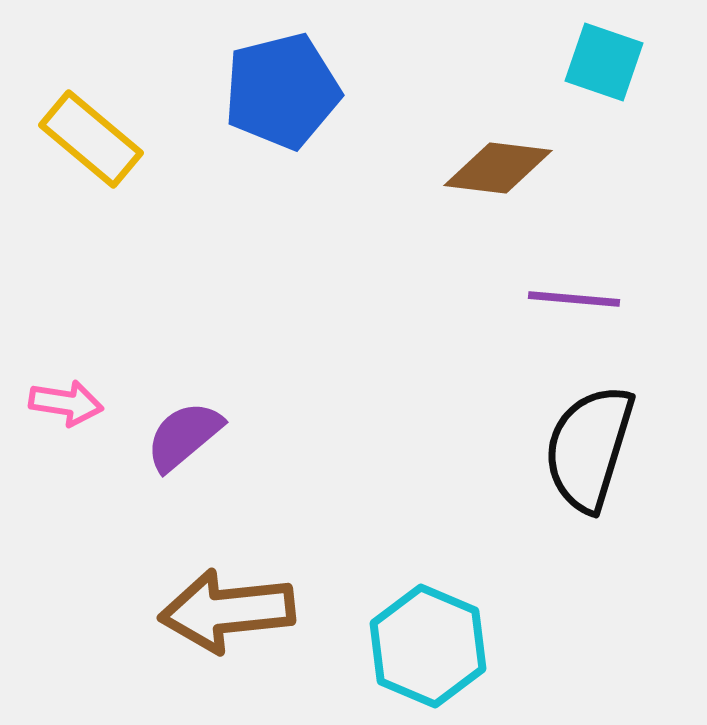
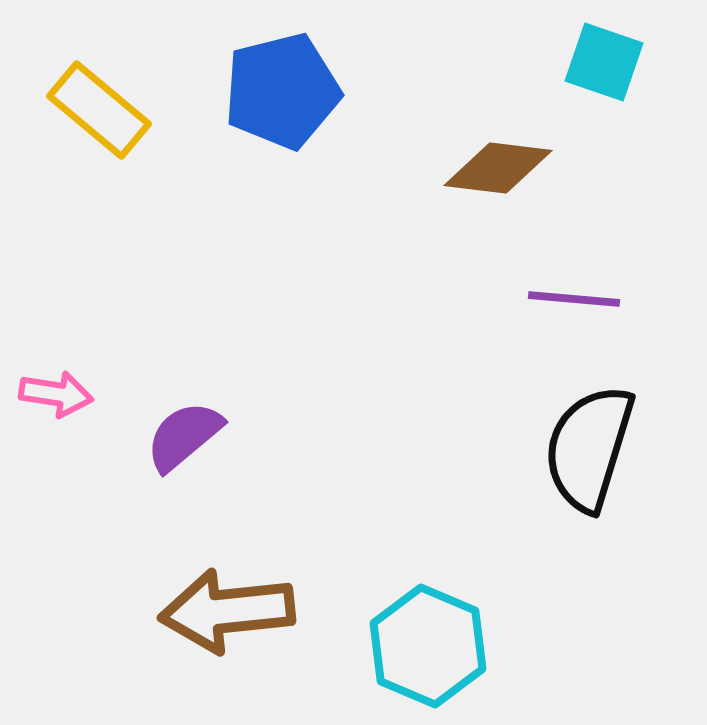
yellow rectangle: moved 8 px right, 29 px up
pink arrow: moved 10 px left, 9 px up
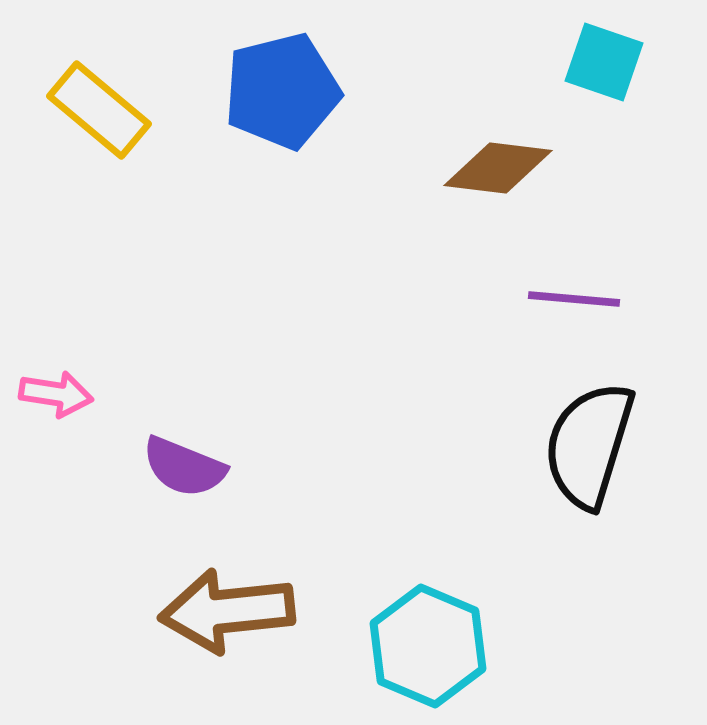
purple semicircle: moved 31 px down; rotated 118 degrees counterclockwise
black semicircle: moved 3 px up
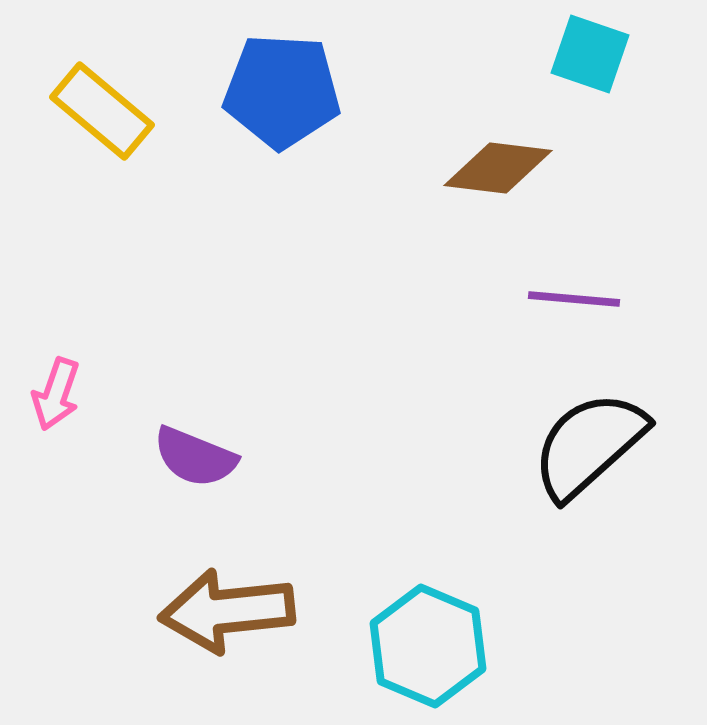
cyan square: moved 14 px left, 8 px up
blue pentagon: rotated 17 degrees clockwise
yellow rectangle: moved 3 px right, 1 px down
pink arrow: rotated 100 degrees clockwise
black semicircle: rotated 31 degrees clockwise
purple semicircle: moved 11 px right, 10 px up
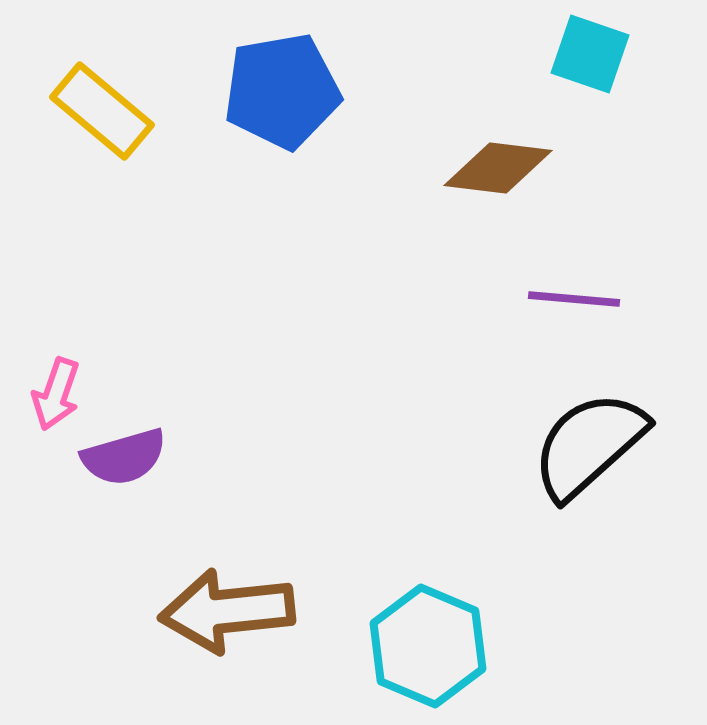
blue pentagon: rotated 13 degrees counterclockwise
purple semicircle: moved 71 px left; rotated 38 degrees counterclockwise
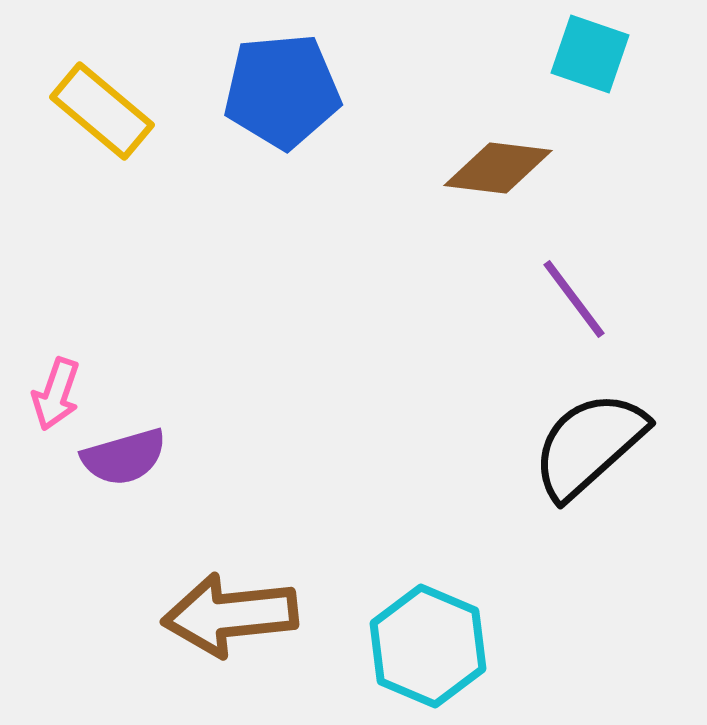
blue pentagon: rotated 5 degrees clockwise
purple line: rotated 48 degrees clockwise
brown arrow: moved 3 px right, 4 px down
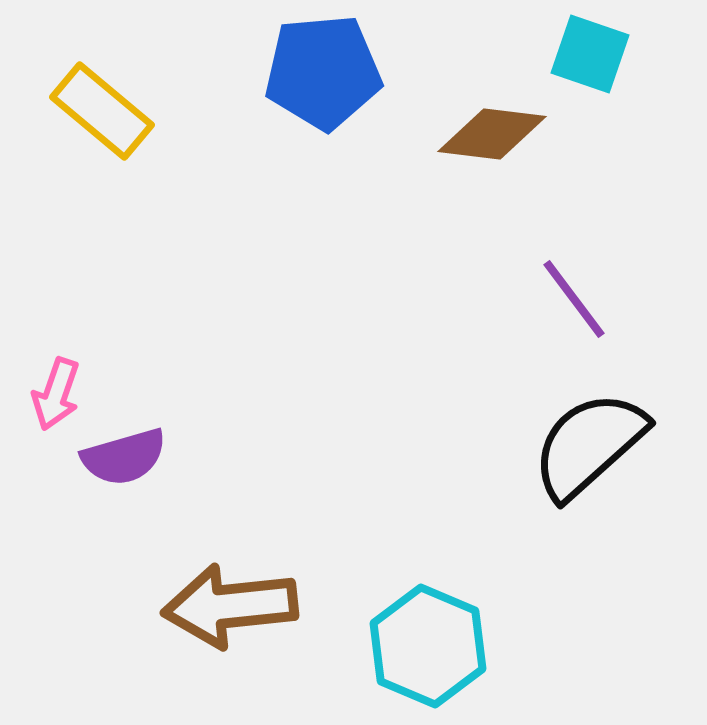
blue pentagon: moved 41 px right, 19 px up
brown diamond: moved 6 px left, 34 px up
brown arrow: moved 9 px up
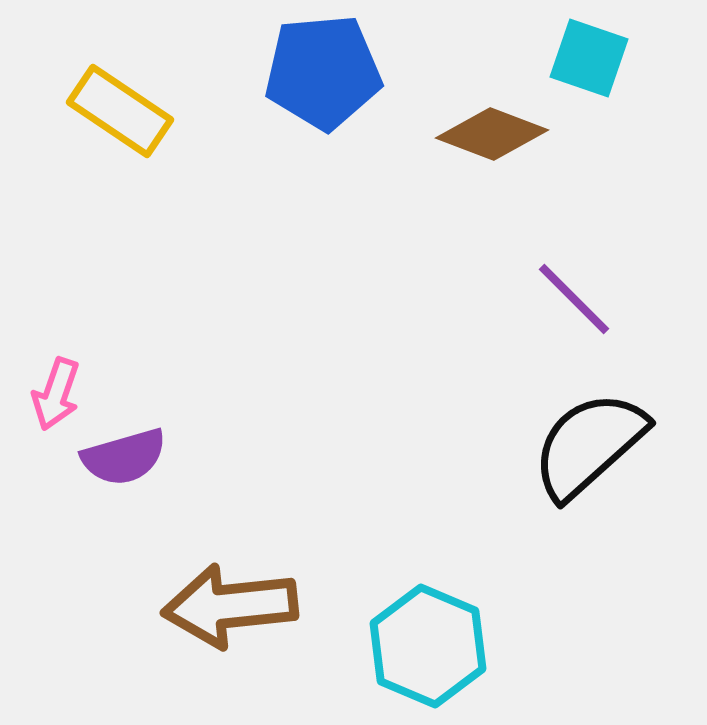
cyan square: moved 1 px left, 4 px down
yellow rectangle: moved 18 px right; rotated 6 degrees counterclockwise
brown diamond: rotated 14 degrees clockwise
purple line: rotated 8 degrees counterclockwise
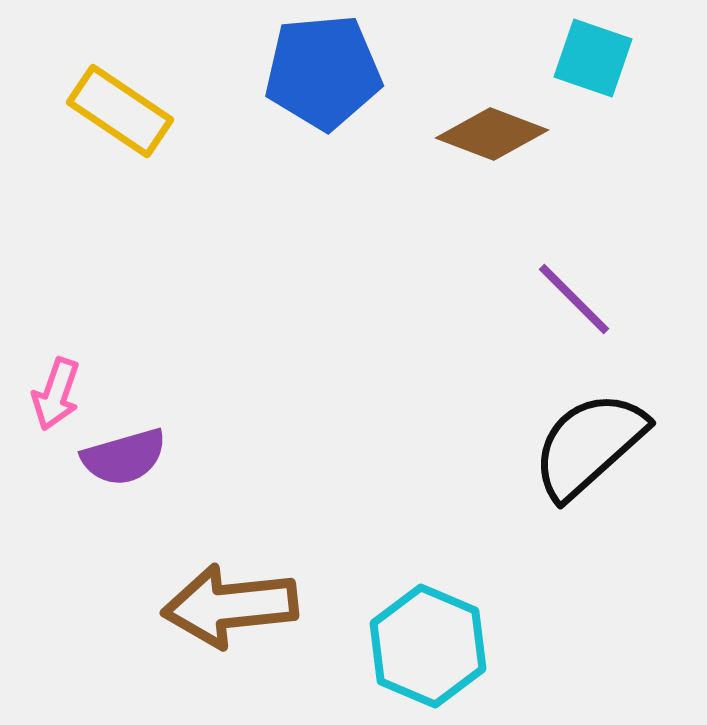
cyan square: moved 4 px right
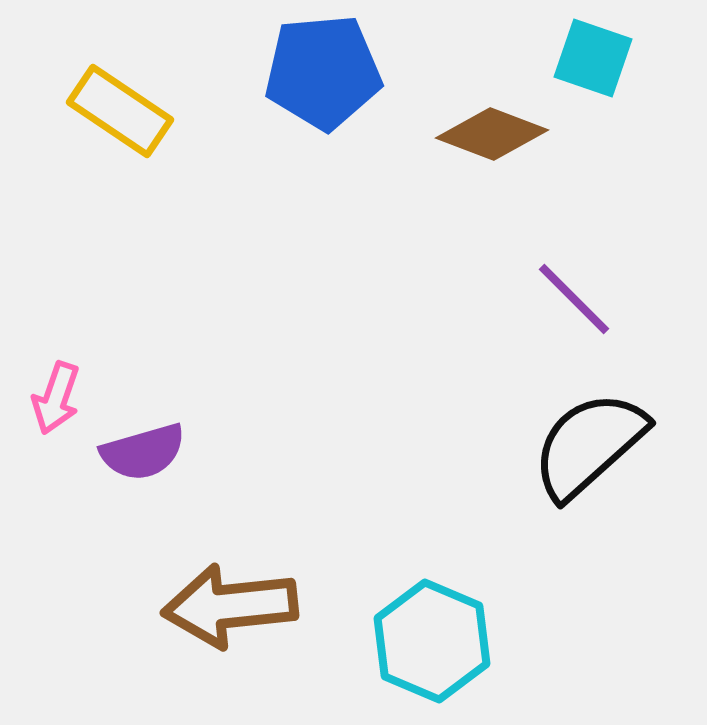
pink arrow: moved 4 px down
purple semicircle: moved 19 px right, 5 px up
cyan hexagon: moved 4 px right, 5 px up
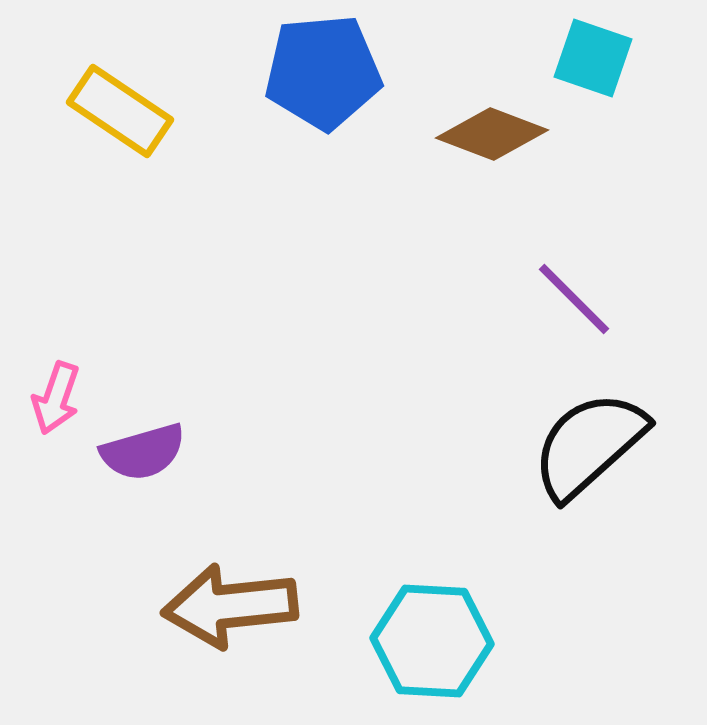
cyan hexagon: rotated 20 degrees counterclockwise
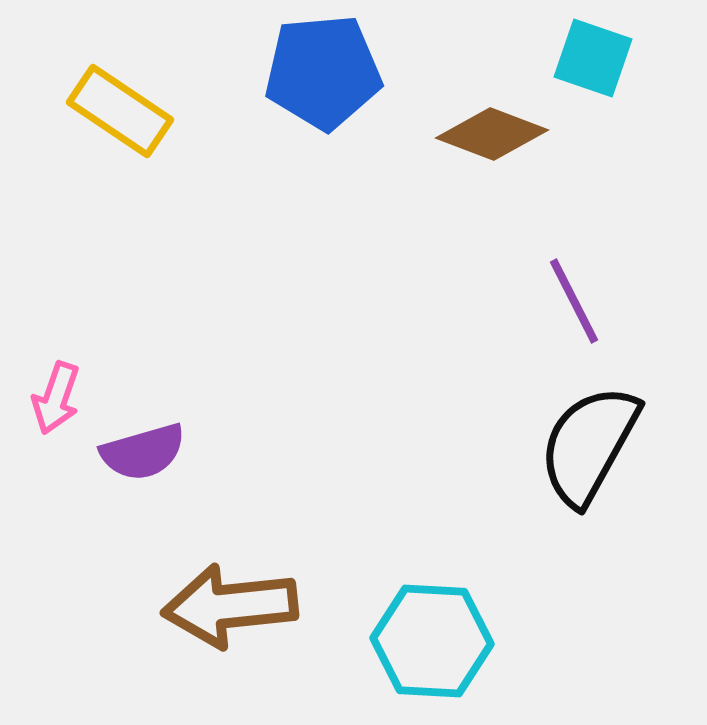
purple line: moved 2 px down; rotated 18 degrees clockwise
black semicircle: rotated 19 degrees counterclockwise
